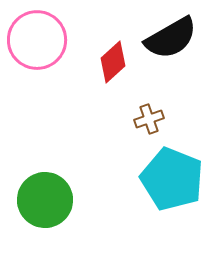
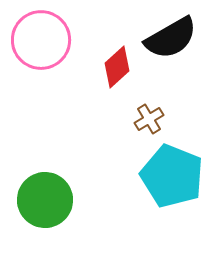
pink circle: moved 4 px right
red diamond: moved 4 px right, 5 px down
brown cross: rotated 12 degrees counterclockwise
cyan pentagon: moved 3 px up
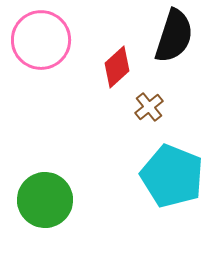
black semicircle: moved 3 px right, 2 px up; rotated 42 degrees counterclockwise
brown cross: moved 12 px up; rotated 8 degrees counterclockwise
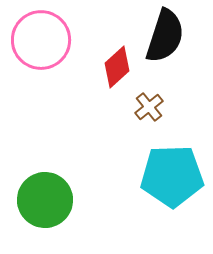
black semicircle: moved 9 px left
cyan pentagon: rotated 24 degrees counterclockwise
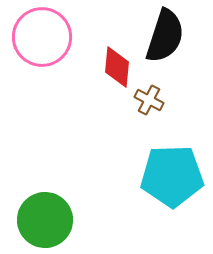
pink circle: moved 1 px right, 3 px up
red diamond: rotated 42 degrees counterclockwise
brown cross: moved 7 px up; rotated 24 degrees counterclockwise
green circle: moved 20 px down
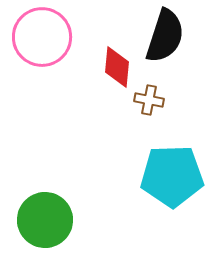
brown cross: rotated 16 degrees counterclockwise
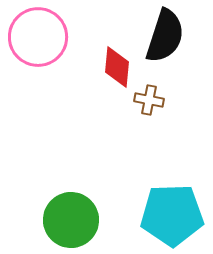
pink circle: moved 4 px left
cyan pentagon: moved 39 px down
green circle: moved 26 px right
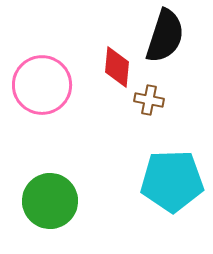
pink circle: moved 4 px right, 48 px down
cyan pentagon: moved 34 px up
green circle: moved 21 px left, 19 px up
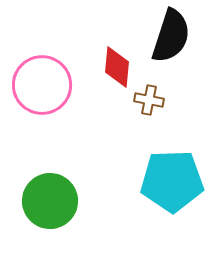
black semicircle: moved 6 px right
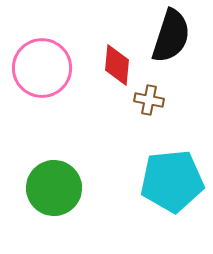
red diamond: moved 2 px up
pink circle: moved 17 px up
cyan pentagon: rotated 4 degrees counterclockwise
green circle: moved 4 px right, 13 px up
